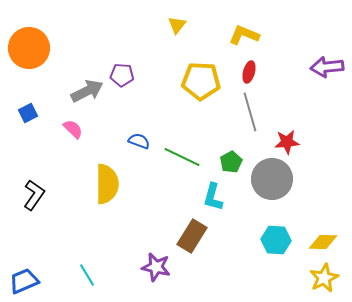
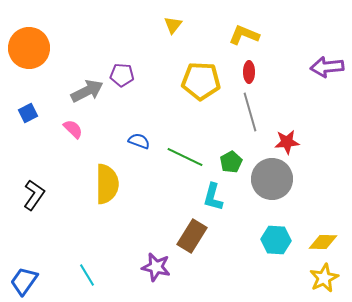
yellow triangle: moved 4 px left
red ellipse: rotated 15 degrees counterclockwise
green line: moved 3 px right
blue trapezoid: rotated 32 degrees counterclockwise
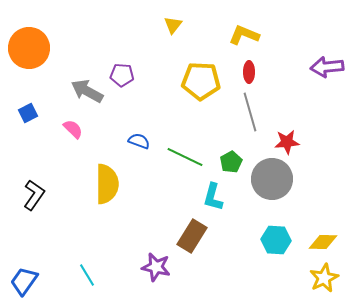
gray arrow: rotated 124 degrees counterclockwise
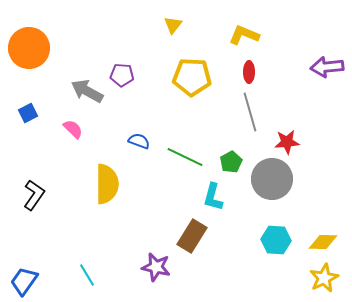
yellow pentagon: moved 9 px left, 4 px up
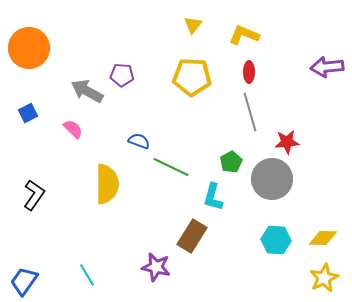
yellow triangle: moved 20 px right
green line: moved 14 px left, 10 px down
yellow diamond: moved 4 px up
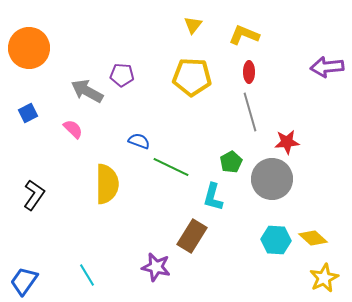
yellow diamond: moved 10 px left; rotated 40 degrees clockwise
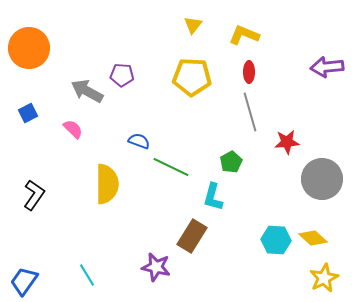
gray circle: moved 50 px right
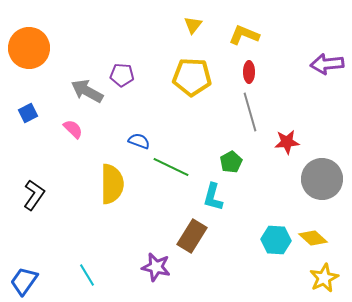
purple arrow: moved 3 px up
yellow semicircle: moved 5 px right
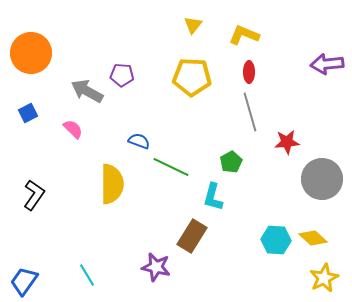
orange circle: moved 2 px right, 5 px down
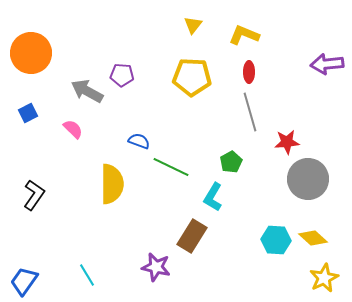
gray circle: moved 14 px left
cyan L-shape: rotated 16 degrees clockwise
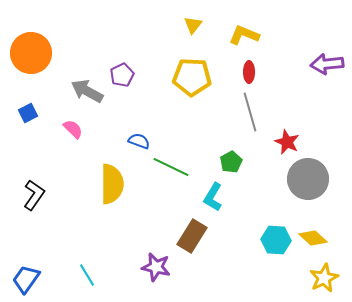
purple pentagon: rotated 30 degrees counterclockwise
red star: rotated 30 degrees clockwise
blue trapezoid: moved 2 px right, 2 px up
